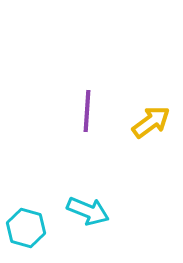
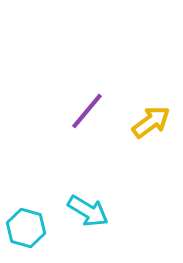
purple line: rotated 36 degrees clockwise
cyan arrow: rotated 9 degrees clockwise
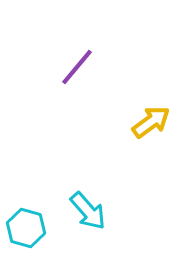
purple line: moved 10 px left, 44 px up
cyan arrow: rotated 18 degrees clockwise
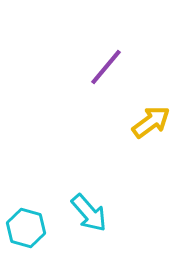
purple line: moved 29 px right
cyan arrow: moved 1 px right, 2 px down
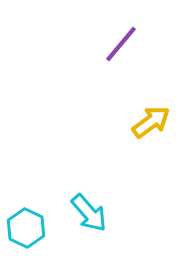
purple line: moved 15 px right, 23 px up
cyan hexagon: rotated 9 degrees clockwise
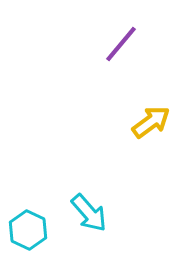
cyan hexagon: moved 2 px right, 2 px down
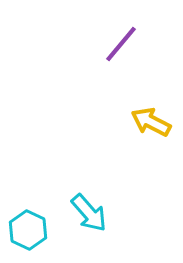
yellow arrow: rotated 117 degrees counterclockwise
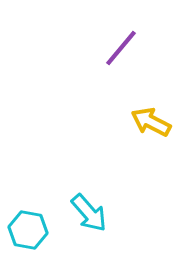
purple line: moved 4 px down
cyan hexagon: rotated 15 degrees counterclockwise
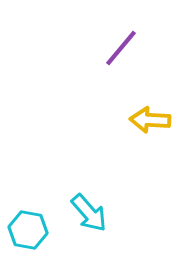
yellow arrow: moved 1 px left, 2 px up; rotated 24 degrees counterclockwise
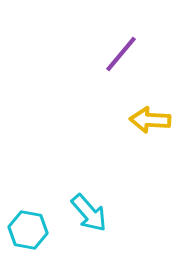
purple line: moved 6 px down
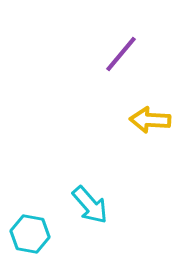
cyan arrow: moved 1 px right, 8 px up
cyan hexagon: moved 2 px right, 4 px down
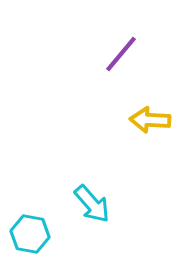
cyan arrow: moved 2 px right, 1 px up
